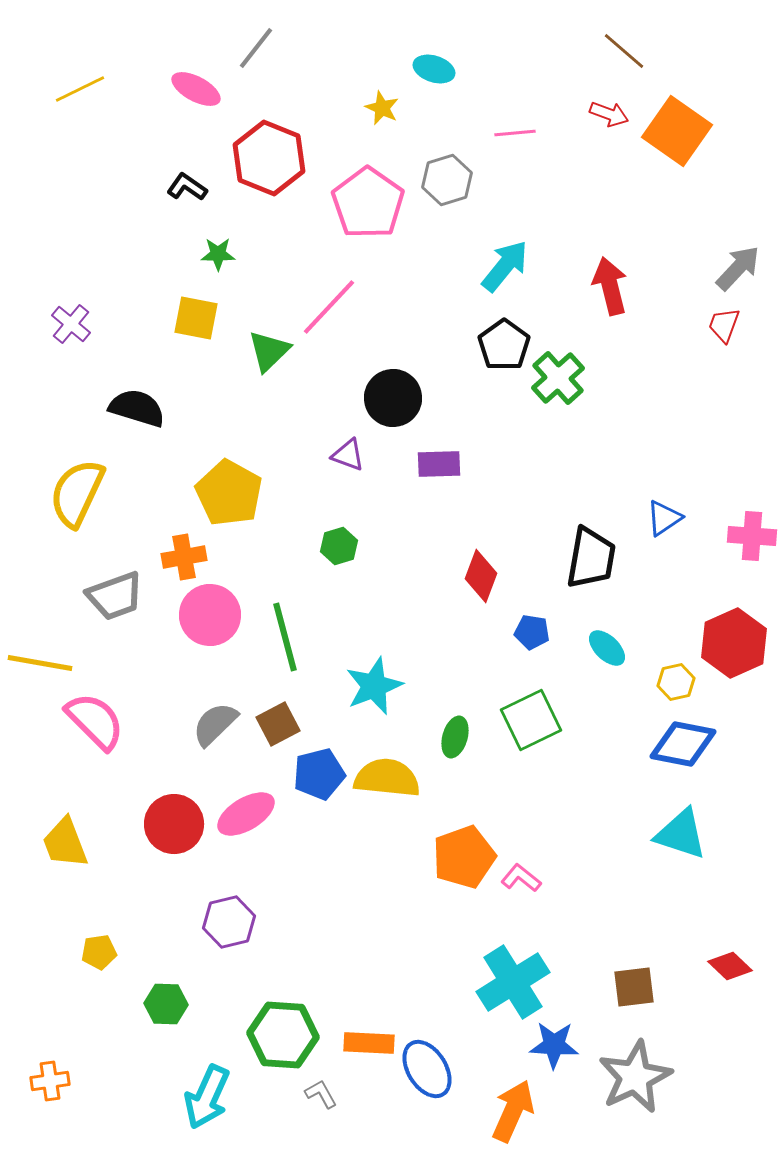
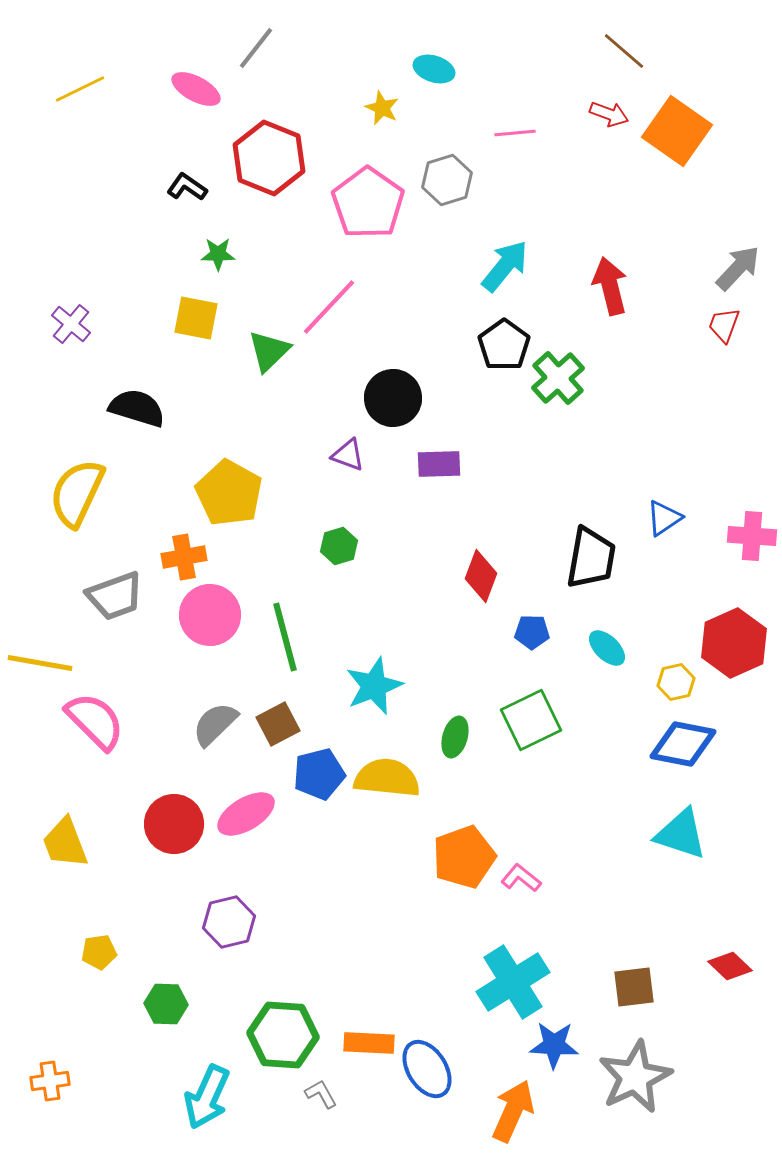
blue pentagon at (532, 632): rotated 8 degrees counterclockwise
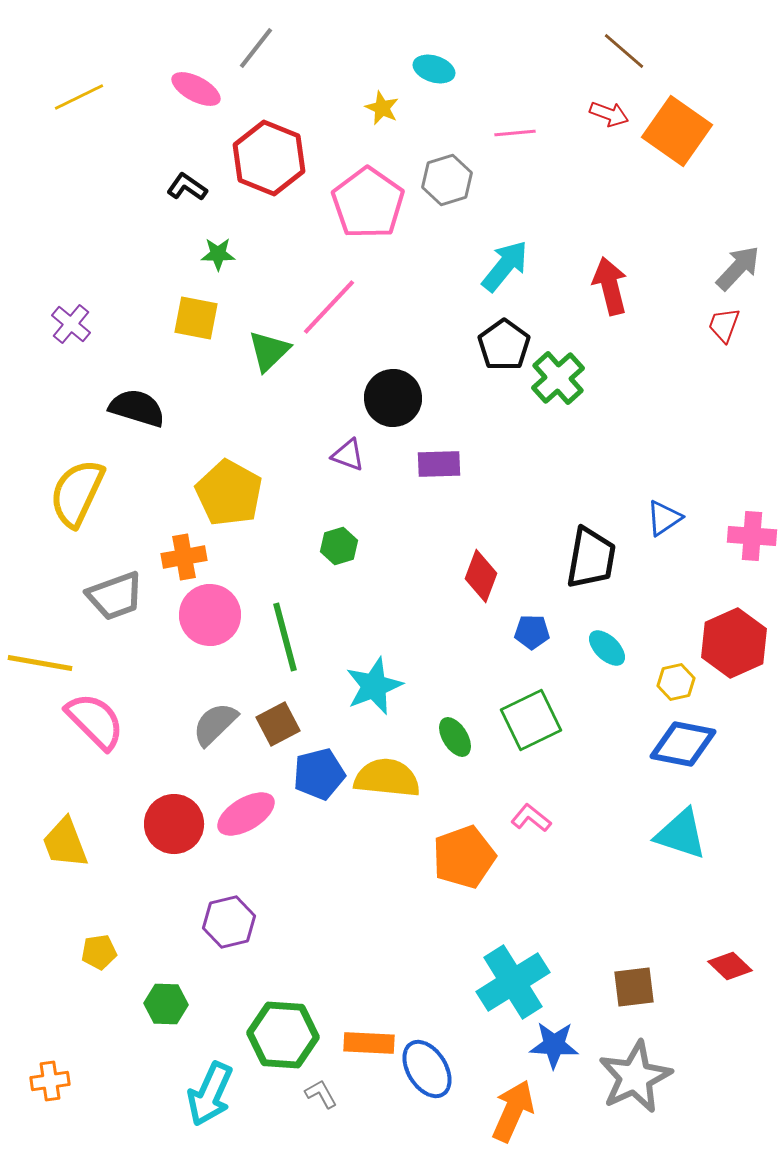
yellow line at (80, 89): moved 1 px left, 8 px down
green ellipse at (455, 737): rotated 48 degrees counterclockwise
pink L-shape at (521, 878): moved 10 px right, 60 px up
cyan arrow at (207, 1097): moved 3 px right, 3 px up
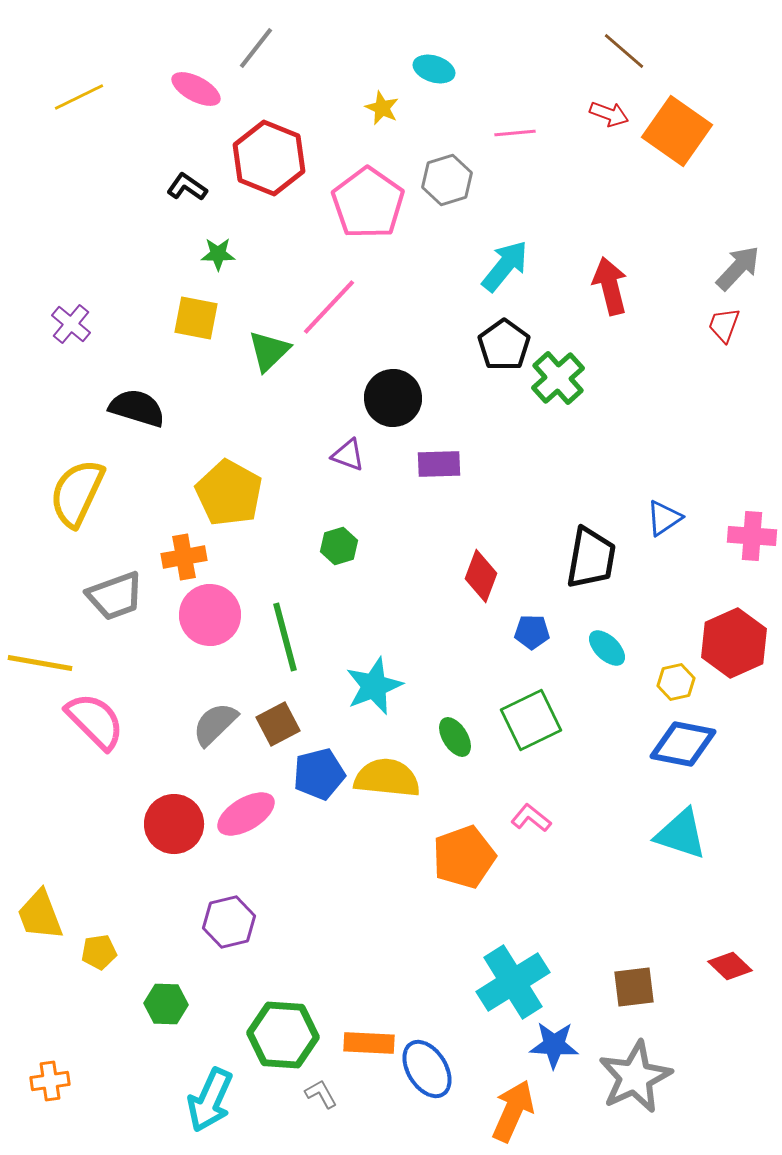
yellow trapezoid at (65, 843): moved 25 px left, 72 px down
cyan arrow at (210, 1094): moved 6 px down
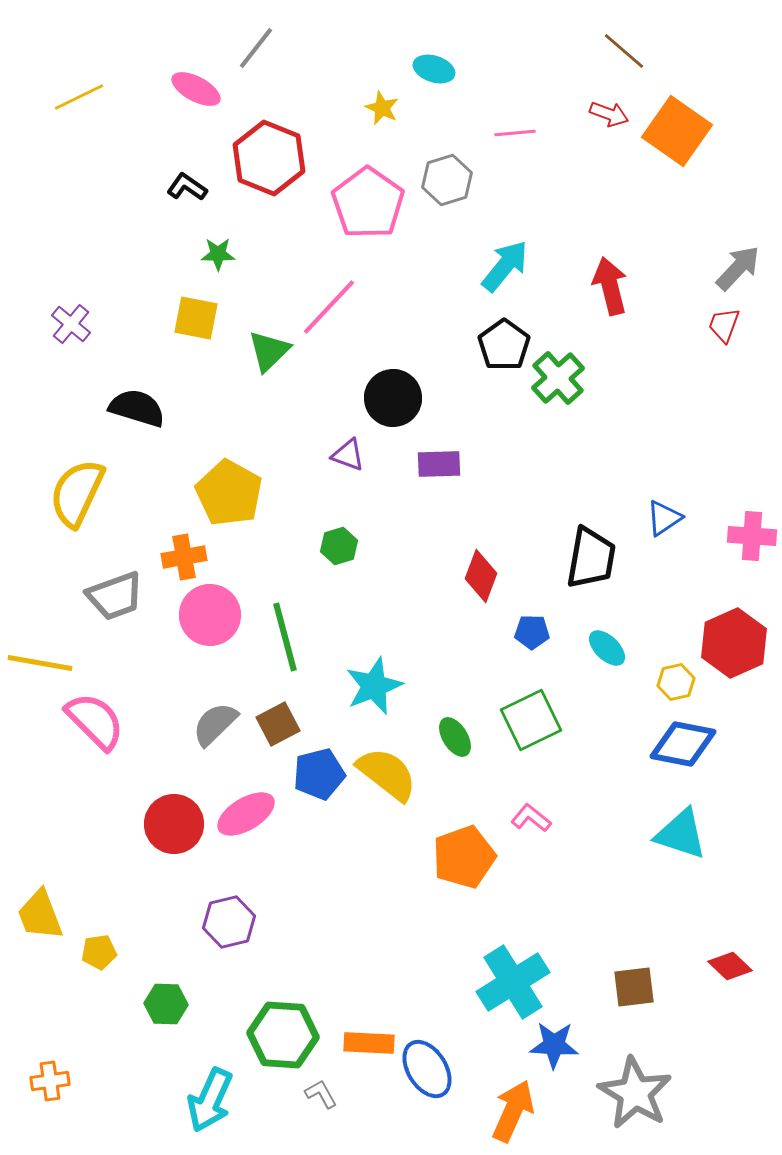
yellow semicircle at (387, 778): moved 4 px up; rotated 32 degrees clockwise
gray star at (635, 1077): moved 16 px down; rotated 16 degrees counterclockwise
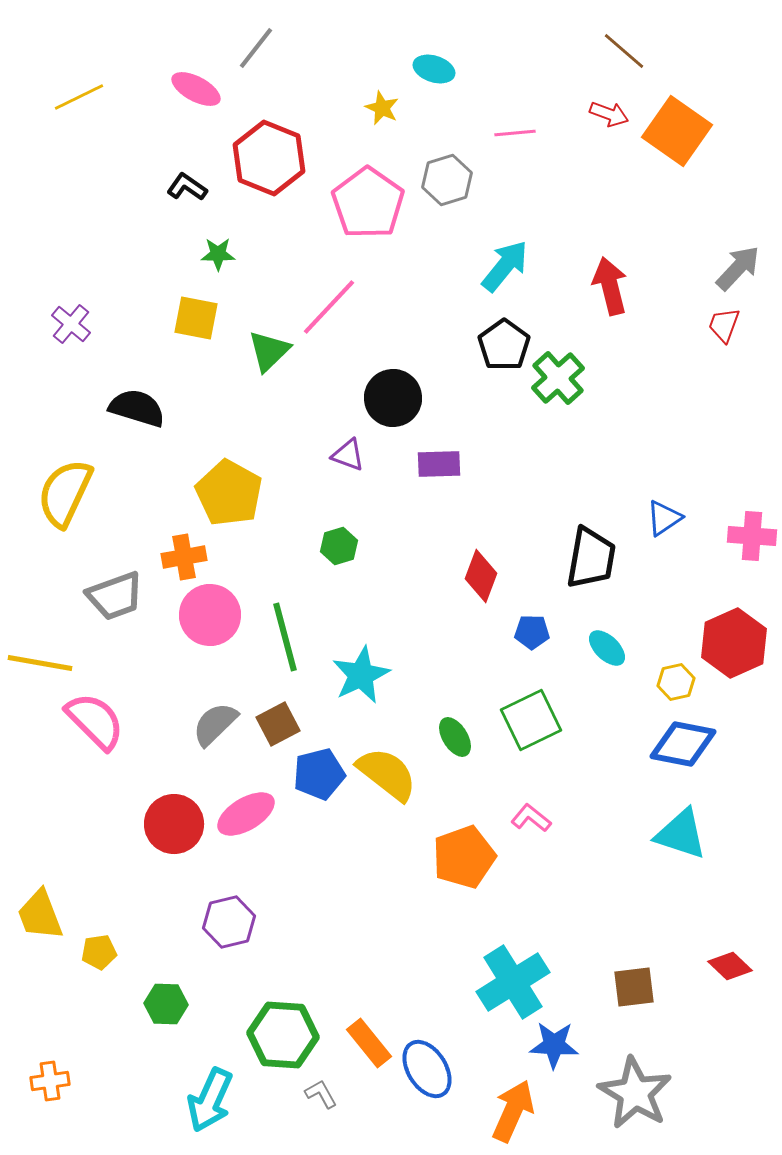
yellow semicircle at (77, 493): moved 12 px left
cyan star at (374, 686): moved 13 px left, 11 px up; rotated 4 degrees counterclockwise
orange rectangle at (369, 1043): rotated 48 degrees clockwise
